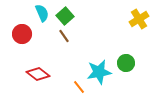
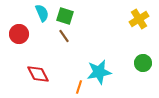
green square: rotated 30 degrees counterclockwise
red circle: moved 3 px left
green circle: moved 17 px right
red diamond: rotated 25 degrees clockwise
orange line: rotated 56 degrees clockwise
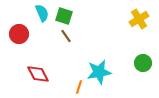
green square: moved 1 px left
brown line: moved 2 px right
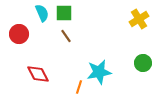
green square: moved 3 px up; rotated 18 degrees counterclockwise
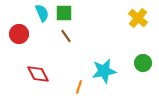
yellow cross: moved 1 px left, 1 px up; rotated 18 degrees counterclockwise
cyan star: moved 5 px right, 1 px up
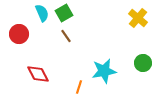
green square: rotated 30 degrees counterclockwise
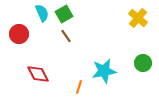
green square: moved 1 px down
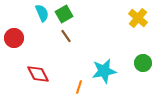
red circle: moved 5 px left, 4 px down
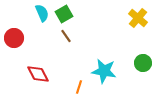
cyan star: rotated 20 degrees clockwise
